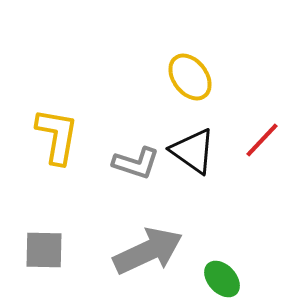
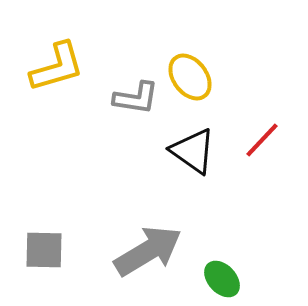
yellow L-shape: moved 69 px up; rotated 64 degrees clockwise
gray L-shape: moved 65 px up; rotated 9 degrees counterclockwise
gray arrow: rotated 6 degrees counterclockwise
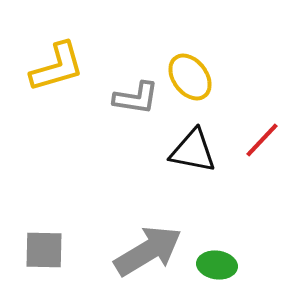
black triangle: rotated 24 degrees counterclockwise
green ellipse: moved 5 px left, 14 px up; rotated 39 degrees counterclockwise
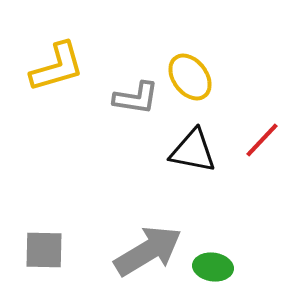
green ellipse: moved 4 px left, 2 px down
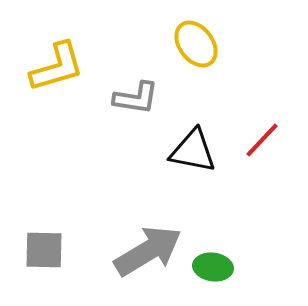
yellow ellipse: moved 6 px right, 33 px up
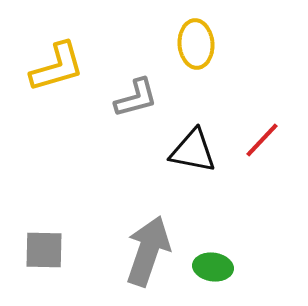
yellow ellipse: rotated 33 degrees clockwise
gray L-shape: rotated 24 degrees counterclockwise
gray arrow: rotated 40 degrees counterclockwise
